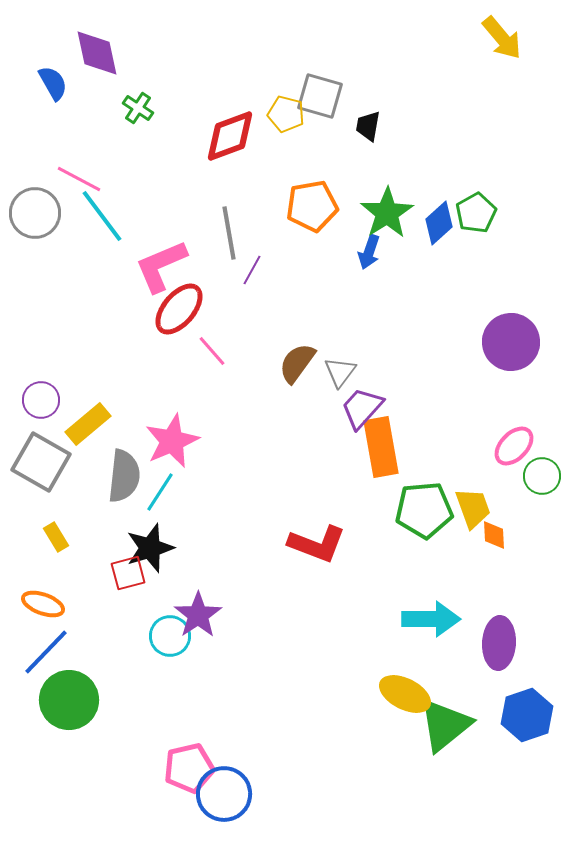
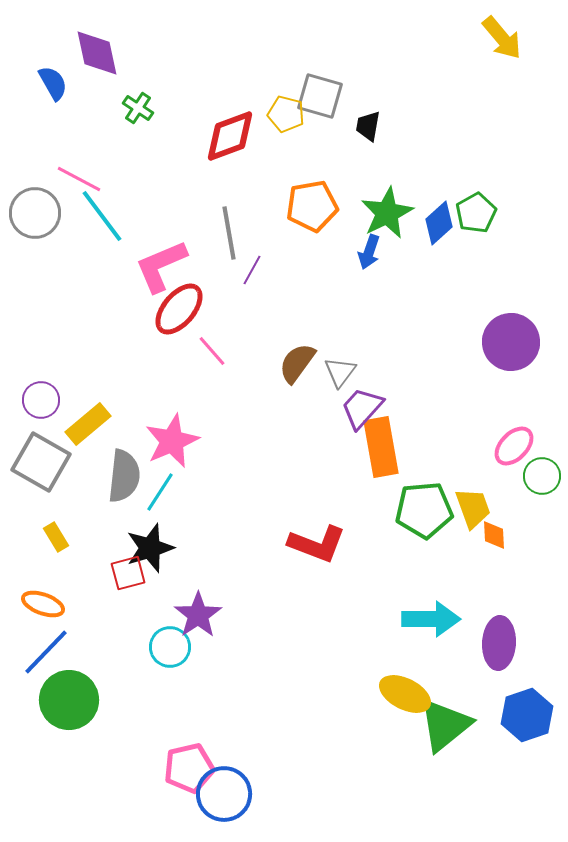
green star at (387, 213): rotated 6 degrees clockwise
cyan circle at (170, 636): moved 11 px down
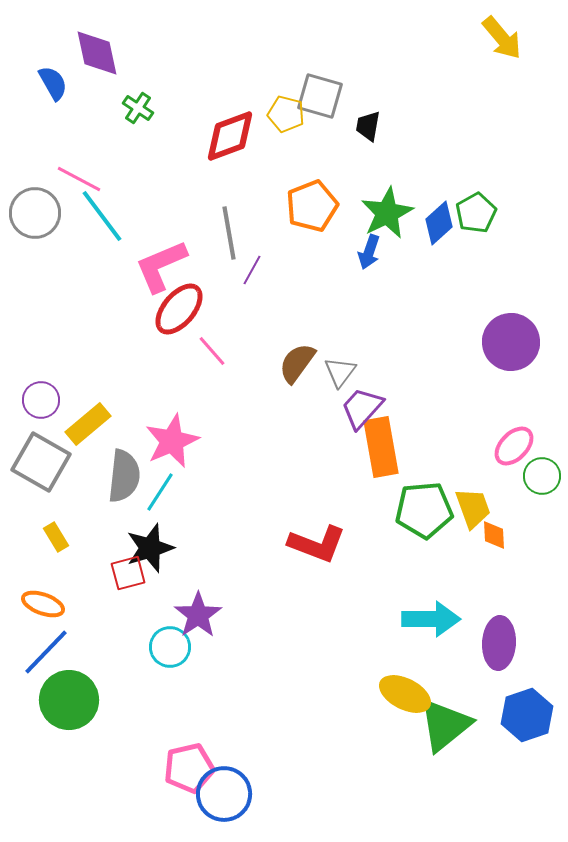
orange pentagon at (312, 206): rotated 12 degrees counterclockwise
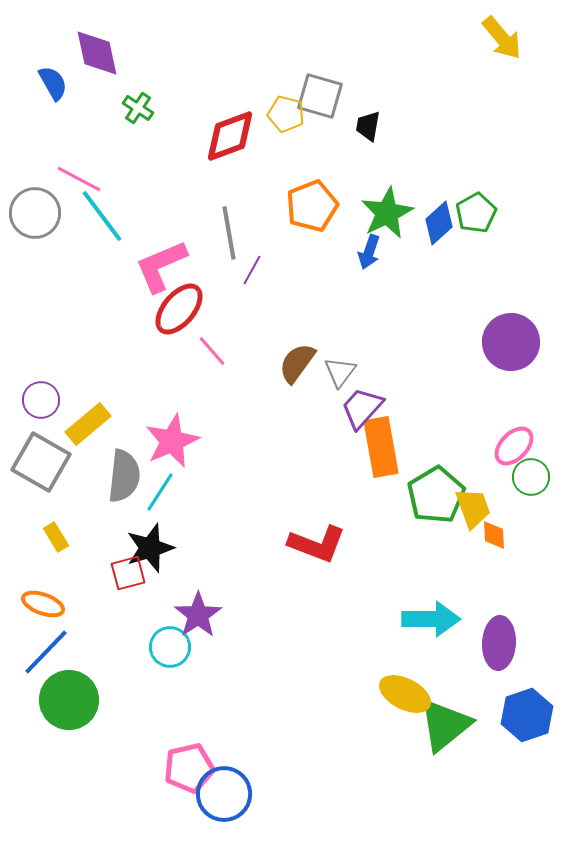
green circle at (542, 476): moved 11 px left, 1 px down
green pentagon at (424, 510): moved 12 px right, 15 px up; rotated 26 degrees counterclockwise
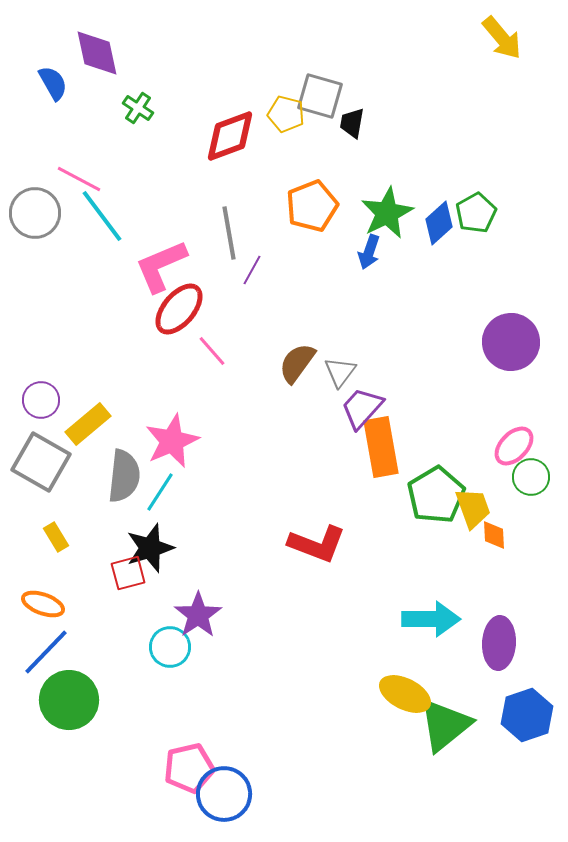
black trapezoid at (368, 126): moved 16 px left, 3 px up
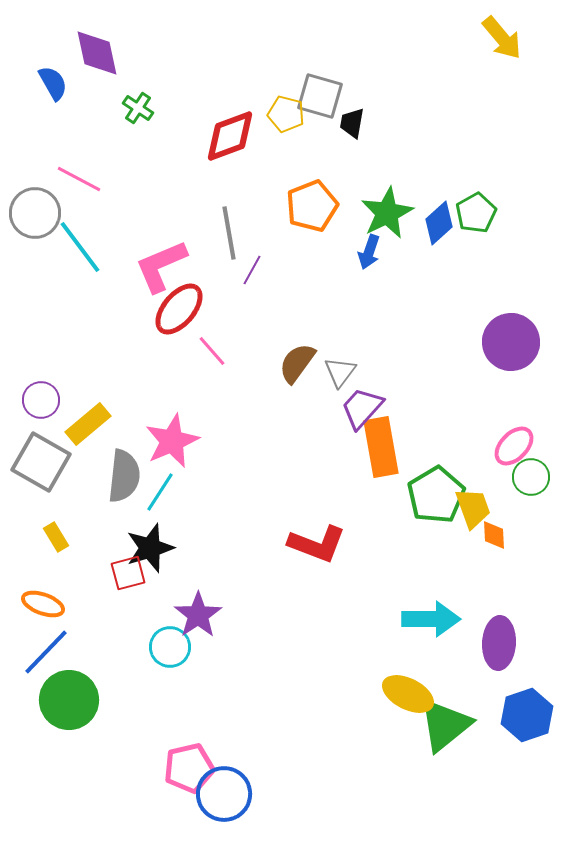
cyan line at (102, 216): moved 22 px left, 31 px down
yellow ellipse at (405, 694): moved 3 px right
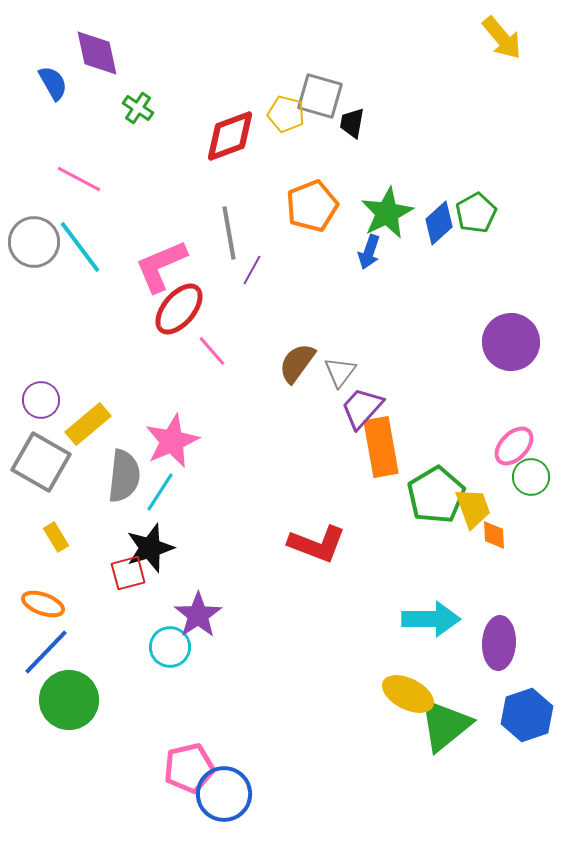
gray circle at (35, 213): moved 1 px left, 29 px down
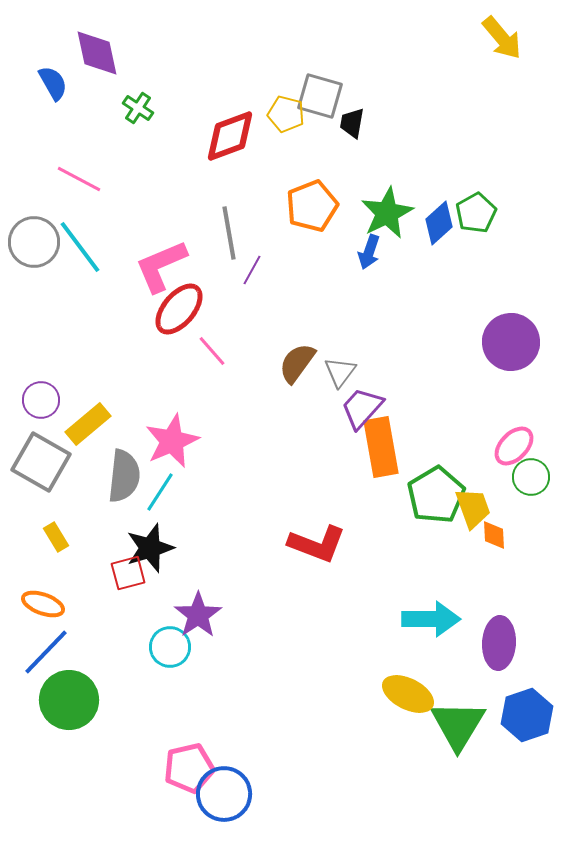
green triangle at (445, 725): moved 13 px right; rotated 20 degrees counterclockwise
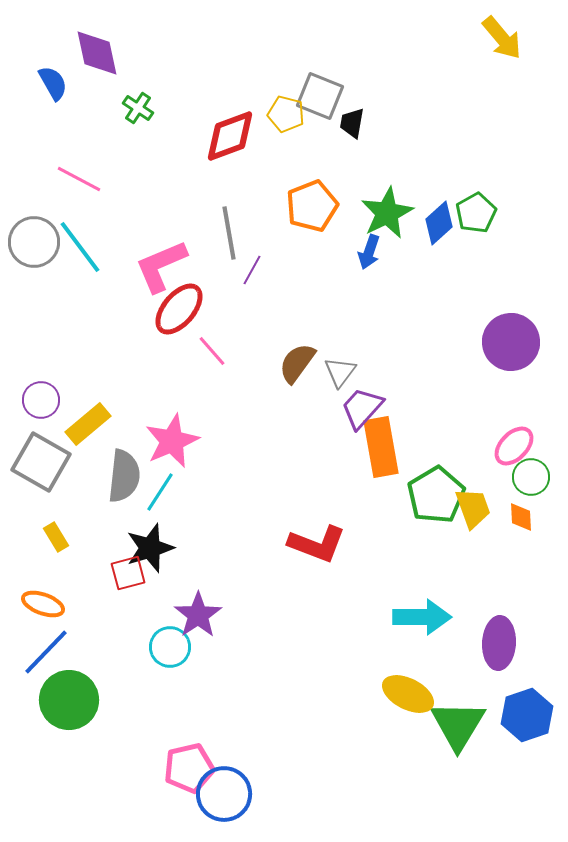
gray square at (320, 96): rotated 6 degrees clockwise
orange diamond at (494, 535): moved 27 px right, 18 px up
cyan arrow at (431, 619): moved 9 px left, 2 px up
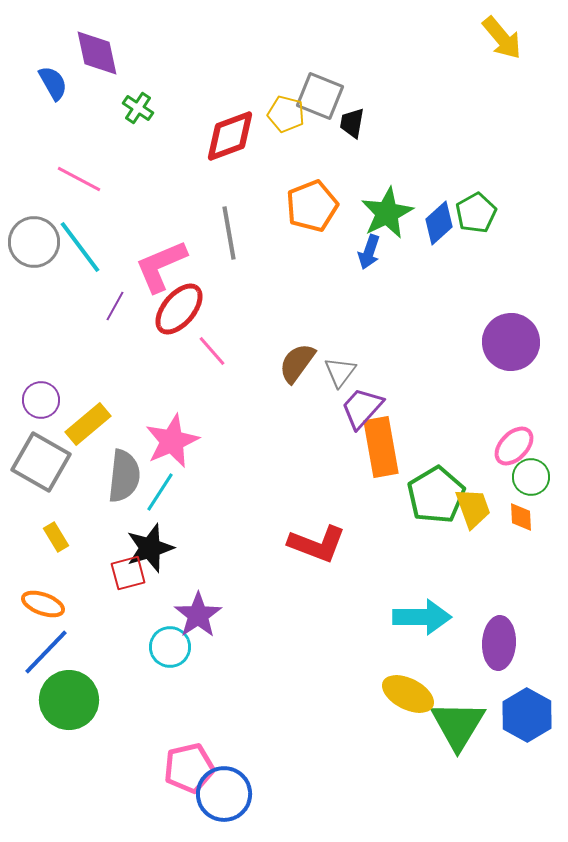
purple line at (252, 270): moved 137 px left, 36 px down
blue hexagon at (527, 715): rotated 12 degrees counterclockwise
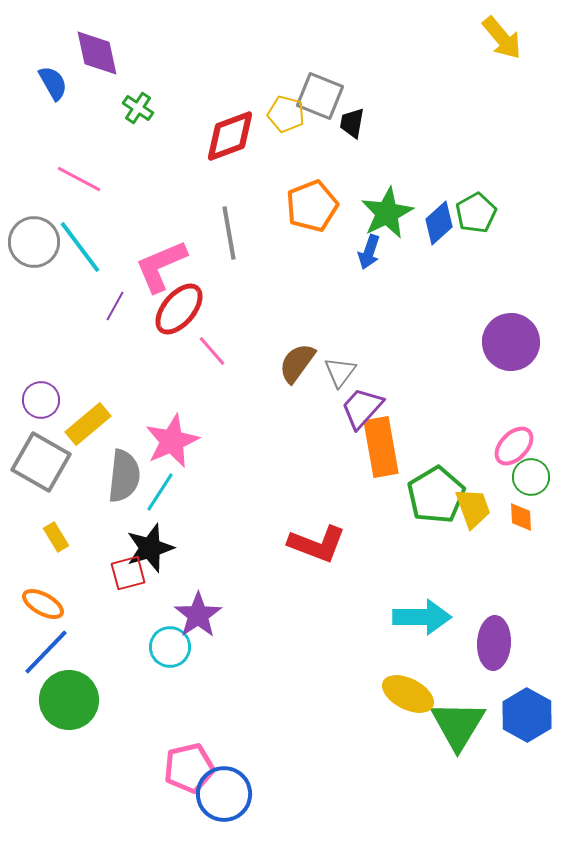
orange ellipse at (43, 604): rotated 9 degrees clockwise
purple ellipse at (499, 643): moved 5 px left
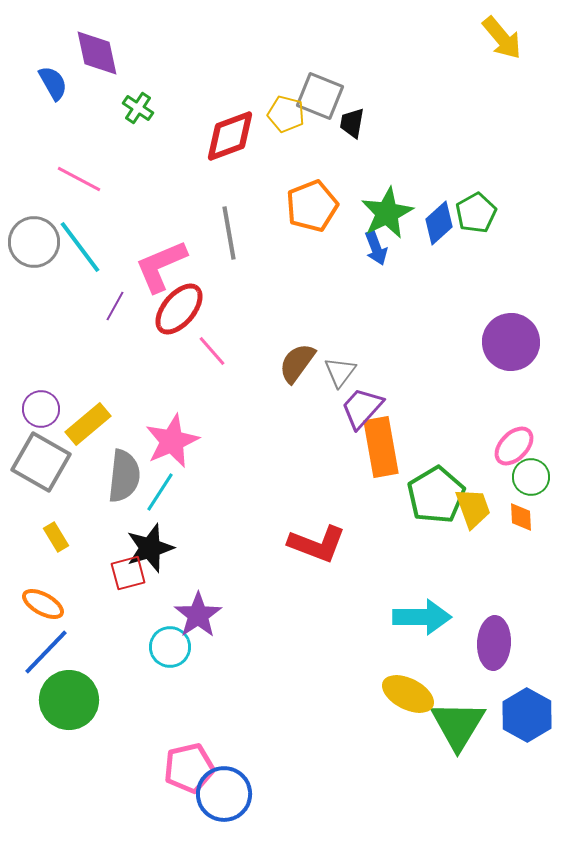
blue arrow at (369, 252): moved 7 px right, 4 px up; rotated 40 degrees counterclockwise
purple circle at (41, 400): moved 9 px down
